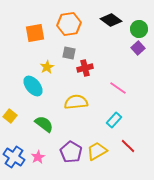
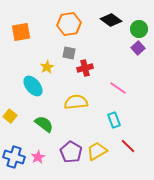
orange square: moved 14 px left, 1 px up
cyan rectangle: rotated 63 degrees counterclockwise
blue cross: rotated 15 degrees counterclockwise
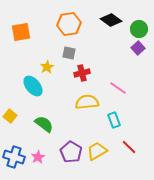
red cross: moved 3 px left, 5 px down
yellow semicircle: moved 11 px right
red line: moved 1 px right, 1 px down
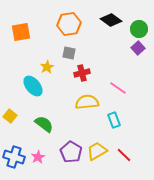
red line: moved 5 px left, 8 px down
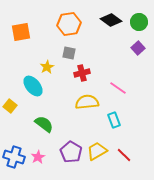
green circle: moved 7 px up
yellow square: moved 10 px up
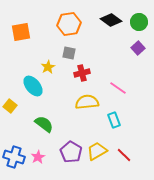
yellow star: moved 1 px right
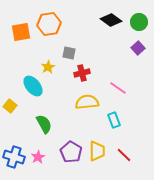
orange hexagon: moved 20 px left
green semicircle: rotated 24 degrees clockwise
yellow trapezoid: rotated 120 degrees clockwise
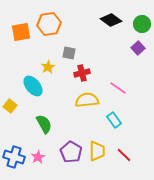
green circle: moved 3 px right, 2 px down
yellow semicircle: moved 2 px up
cyan rectangle: rotated 14 degrees counterclockwise
